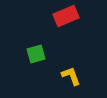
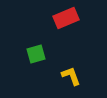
red rectangle: moved 2 px down
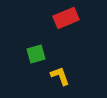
yellow L-shape: moved 11 px left
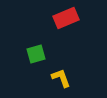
yellow L-shape: moved 1 px right, 2 px down
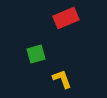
yellow L-shape: moved 1 px right, 1 px down
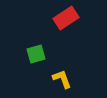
red rectangle: rotated 10 degrees counterclockwise
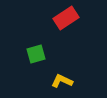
yellow L-shape: moved 2 px down; rotated 45 degrees counterclockwise
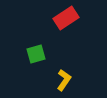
yellow L-shape: moved 2 px right, 1 px up; rotated 100 degrees clockwise
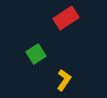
green square: rotated 18 degrees counterclockwise
